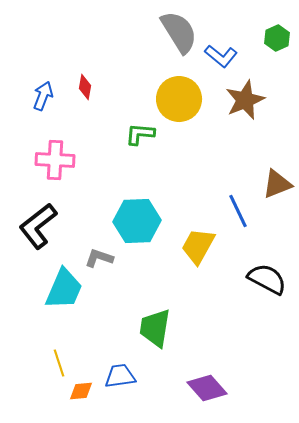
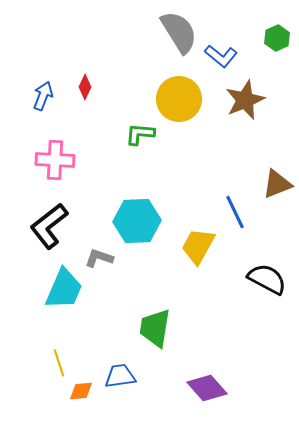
red diamond: rotated 15 degrees clockwise
blue line: moved 3 px left, 1 px down
black L-shape: moved 11 px right
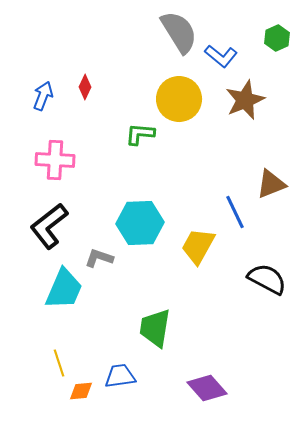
brown triangle: moved 6 px left
cyan hexagon: moved 3 px right, 2 px down
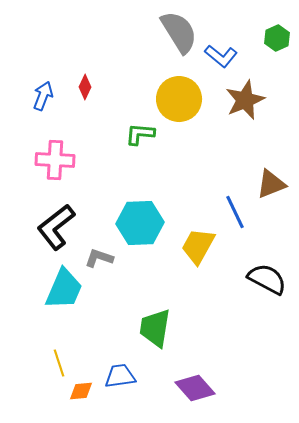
black L-shape: moved 7 px right, 1 px down
purple diamond: moved 12 px left
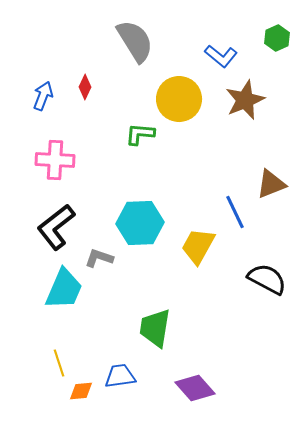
gray semicircle: moved 44 px left, 9 px down
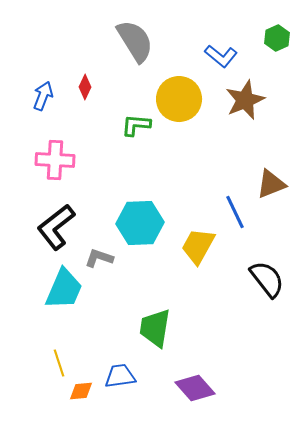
green L-shape: moved 4 px left, 9 px up
black semicircle: rotated 24 degrees clockwise
